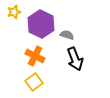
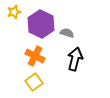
gray semicircle: moved 2 px up
black arrow: rotated 145 degrees counterclockwise
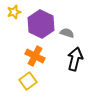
yellow square: moved 6 px left, 1 px up
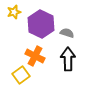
black arrow: moved 7 px left; rotated 15 degrees counterclockwise
yellow square: moved 7 px left, 6 px up
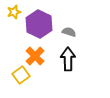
purple hexagon: moved 2 px left
gray semicircle: moved 2 px right, 1 px up
orange cross: rotated 18 degrees clockwise
